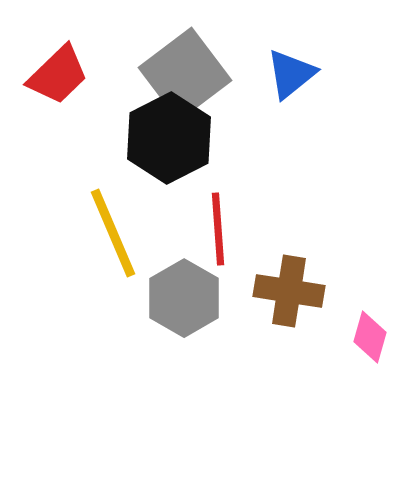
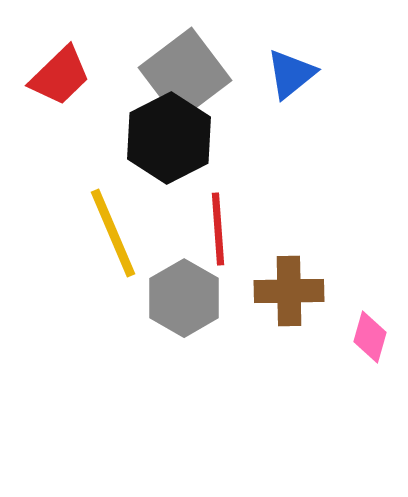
red trapezoid: moved 2 px right, 1 px down
brown cross: rotated 10 degrees counterclockwise
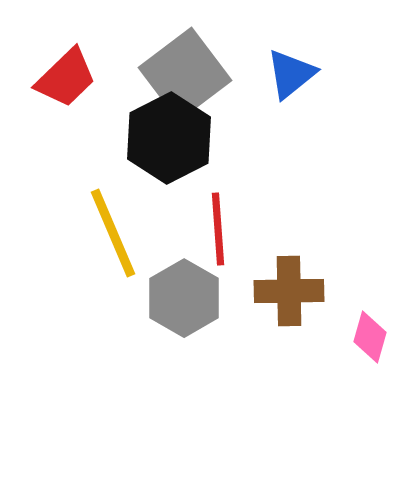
red trapezoid: moved 6 px right, 2 px down
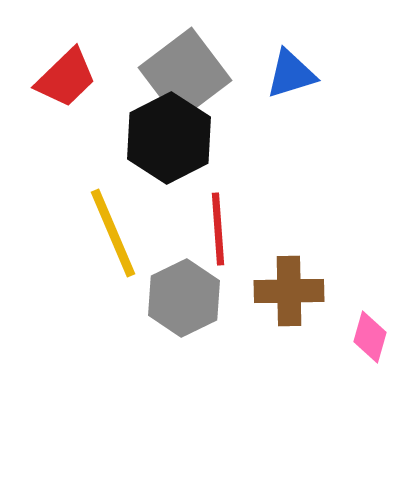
blue triangle: rotated 22 degrees clockwise
gray hexagon: rotated 4 degrees clockwise
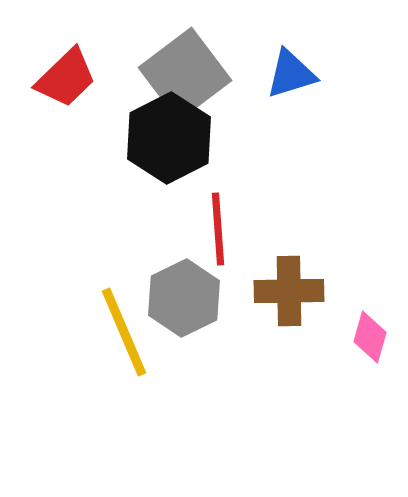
yellow line: moved 11 px right, 99 px down
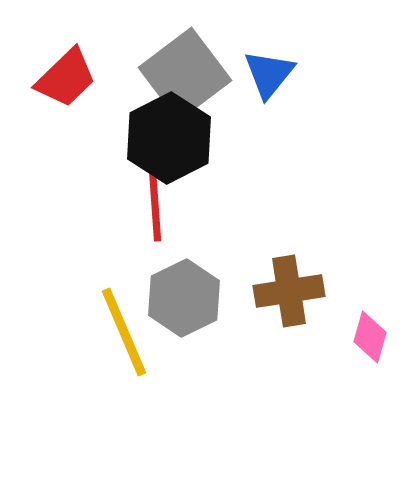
blue triangle: moved 22 px left; rotated 34 degrees counterclockwise
red line: moved 63 px left, 24 px up
brown cross: rotated 8 degrees counterclockwise
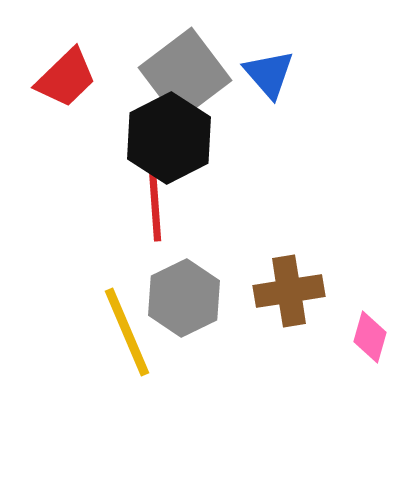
blue triangle: rotated 20 degrees counterclockwise
yellow line: moved 3 px right
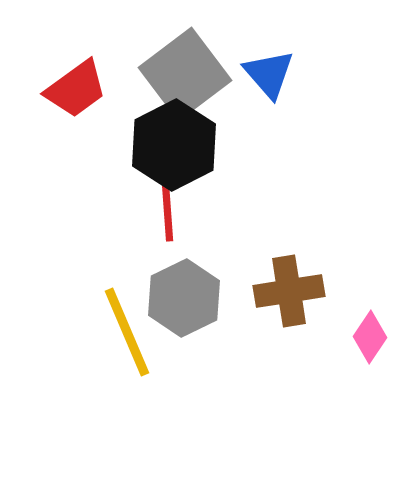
red trapezoid: moved 10 px right, 11 px down; rotated 8 degrees clockwise
black hexagon: moved 5 px right, 7 px down
red line: moved 12 px right
pink diamond: rotated 18 degrees clockwise
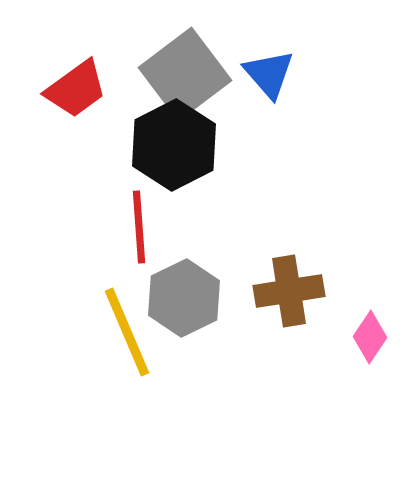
red line: moved 28 px left, 22 px down
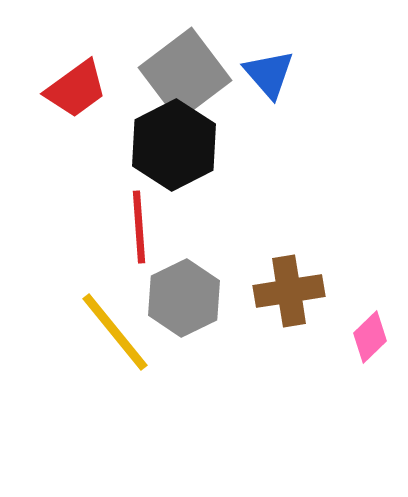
yellow line: moved 12 px left; rotated 16 degrees counterclockwise
pink diamond: rotated 12 degrees clockwise
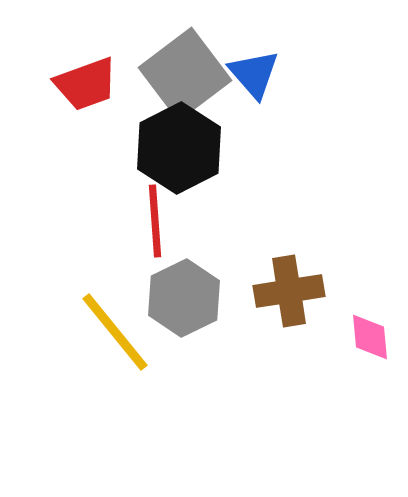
blue triangle: moved 15 px left
red trapezoid: moved 10 px right, 5 px up; rotated 16 degrees clockwise
black hexagon: moved 5 px right, 3 px down
red line: moved 16 px right, 6 px up
pink diamond: rotated 51 degrees counterclockwise
